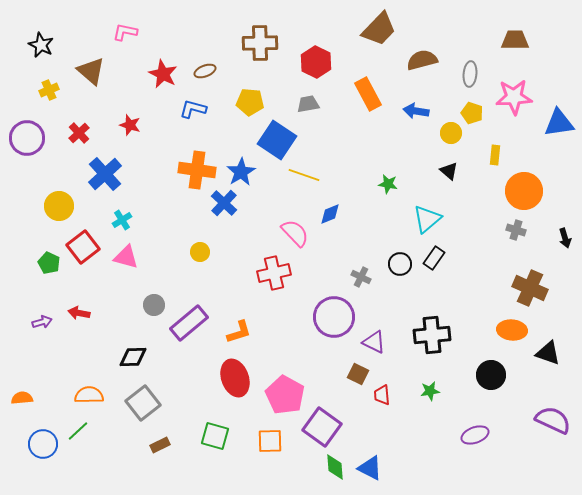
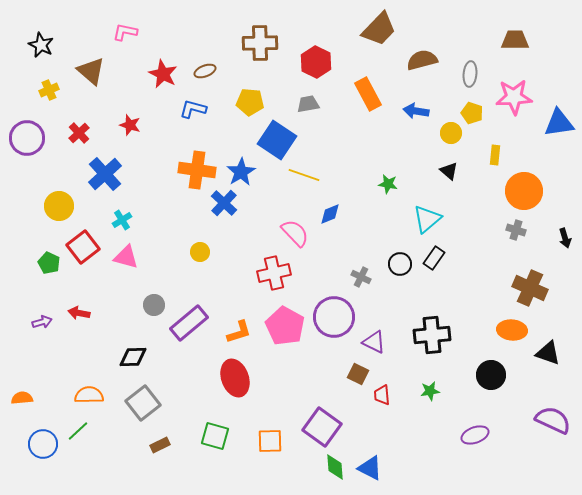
pink pentagon at (285, 395): moved 69 px up
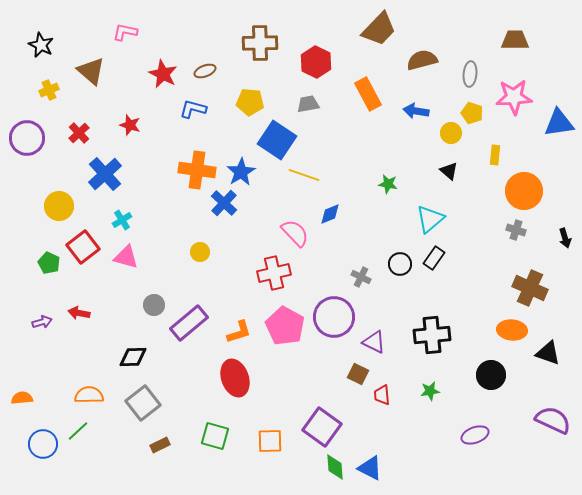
cyan triangle at (427, 219): moved 3 px right
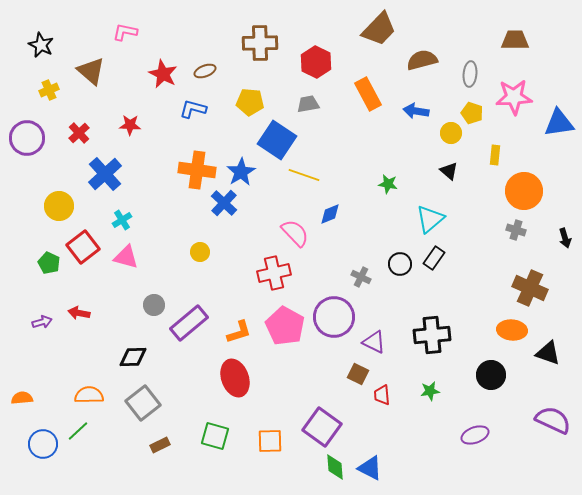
red star at (130, 125): rotated 15 degrees counterclockwise
